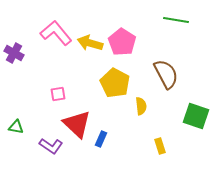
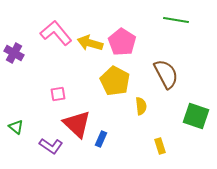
yellow pentagon: moved 2 px up
green triangle: rotated 28 degrees clockwise
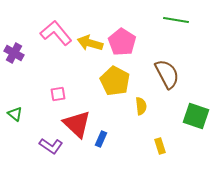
brown semicircle: moved 1 px right
green triangle: moved 1 px left, 13 px up
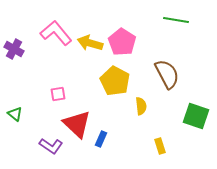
purple cross: moved 4 px up
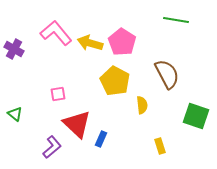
yellow semicircle: moved 1 px right, 1 px up
purple L-shape: moved 1 px right, 1 px down; rotated 75 degrees counterclockwise
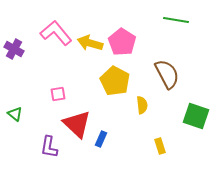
purple L-shape: moved 3 px left; rotated 140 degrees clockwise
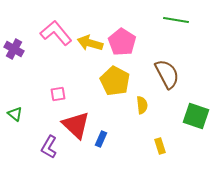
red triangle: moved 1 px left, 1 px down
purple L-shape: rotated 20 degrees clockwise
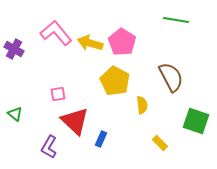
brown semicircle: moved 4 px right, 3 px down
green square: moved 5 px down
red triangle: moved 1 px left, 4 px up
yellow rectangle: moved 3 px up; rotated 28 degrees counterclockwise
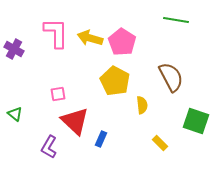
pink L-shape: rotated 40 degrees clockwise
yellow arrow: moved 5 px up
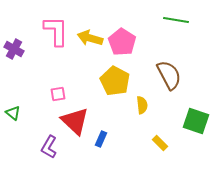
pink L-shape: moved 2 px up
brown semicircle: moved 2 px left, 2 px up
green triangle: moved 2 px left, 1 px up
